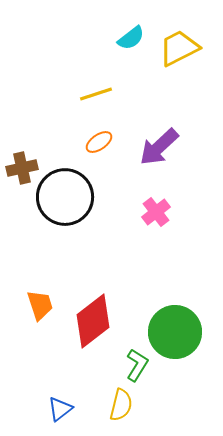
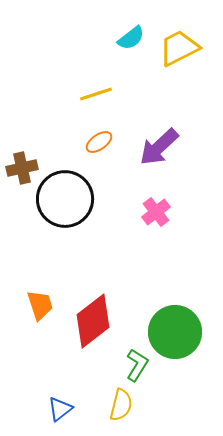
black circle: moved 2 px down
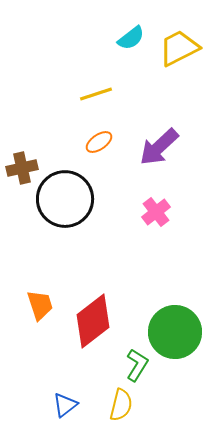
blue triangle: moved 5 px right, 4 px up
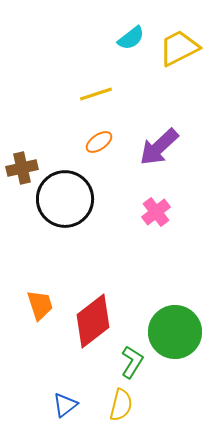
green L-shape: moved 5 px left, 3 px up
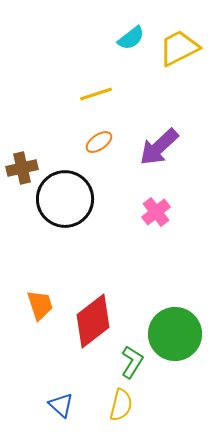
green circle: moved 2 px down
blue triangle: moved 4 px left; rotated 40 degrees counterclockwise
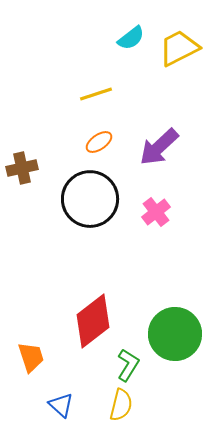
black circle: moved 25 px right
orange trapezoid: moved 9 px left, 52 px down
green L-shape: moved 4 px left, 3 px down
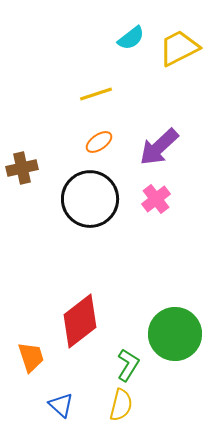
pink cross: moved 13 px up
red diamond: moved 13 px left
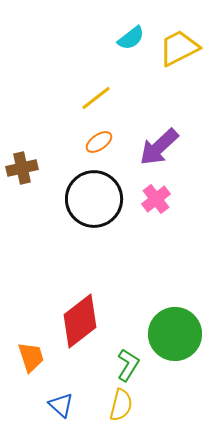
yellow line: moved 4 px down; rotated 20 degrees counterclockwise
black circle: moved 4 px right
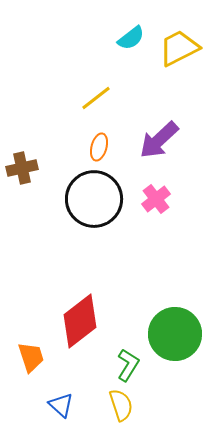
orange ellipse: moved 5 px down; rotated 40 degrees counterclockwise
purple arrow: moved 7 px up
yellow semicircle: rotated 32 degrees counterclockwise
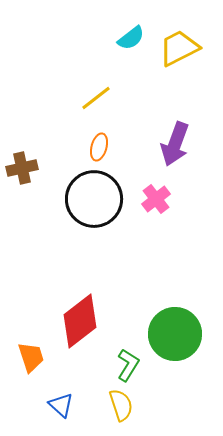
purple arrow: moved 16 px right, 4 px down; rotated 27 degrees counterclockwise
